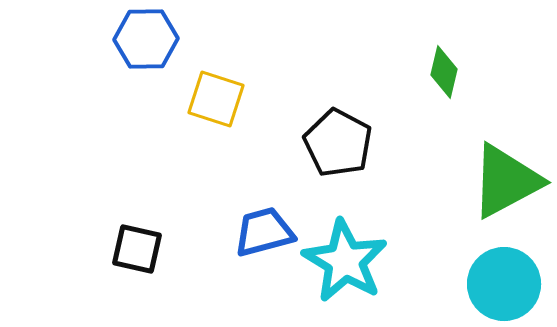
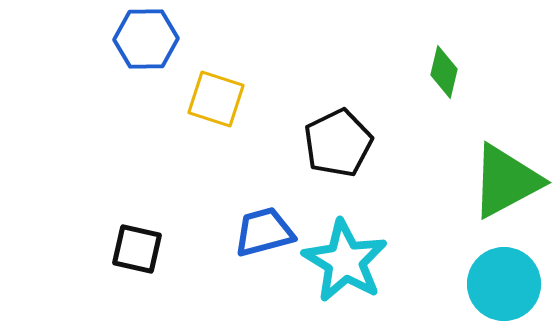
black pentagon: rotated 18 degrees clockwise
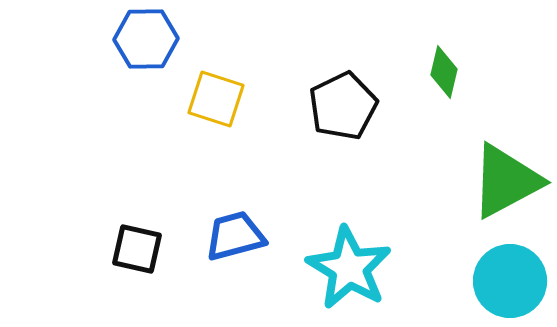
black pentagon: moved 5 px right, 37 px up
blue trapezoid: moved 29 px left, 4 px down
cyan star: moved 4 px right, 7 px down
cyan circle: moved 6 px right, 3 px up
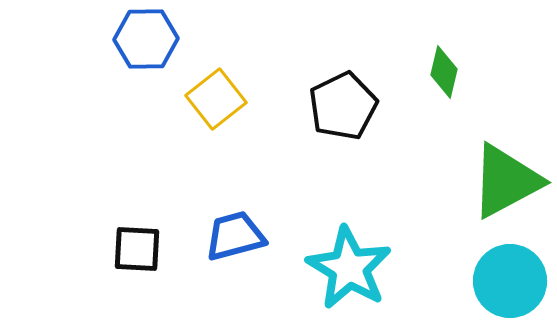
yellow square: rotated 34 degrees clockwise
black square: rotated 10 degrees counterclockwise
